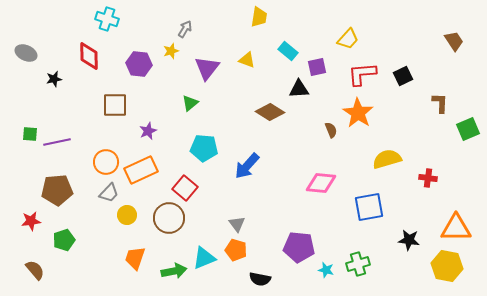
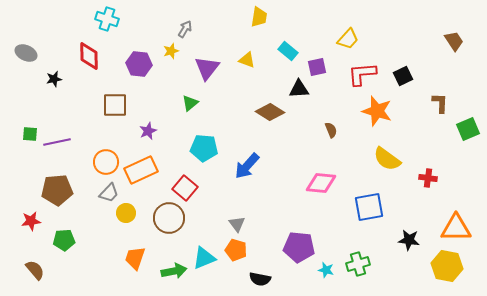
orange star at (358, 113): moved 19 px right, 2 px up; rotated 16 degrees counterclockwise
yellow semicircle at (387, 159): rotated 128 degrees counterclockwise
yellow circle at (127, 215): moved 1 px left, 2 px up
green pentagon at (64, 240): rotated 15 degrees clockwise
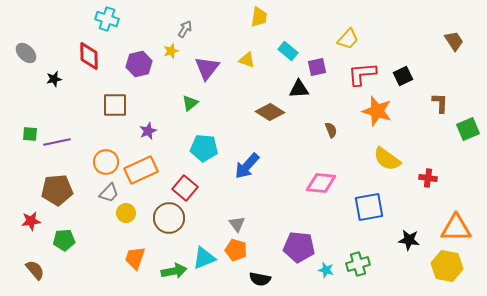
gray ellipse at (26, 53): rotated 20 degrees clockwise
purple hexagon at (139, 64): rotated 20 degrees counterclockwise
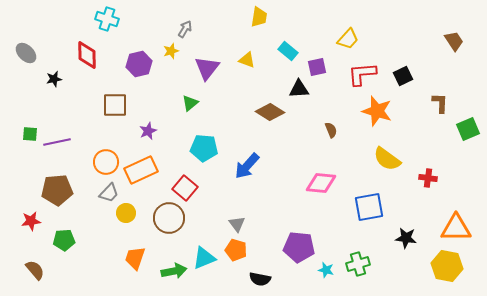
red diamond at (89, 56): moved 2 px left, 1 px up
black star at (409, 240): moved 3 px left, 2 px up
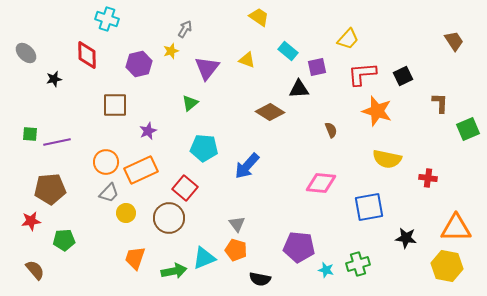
yellow trapezoid at (259, 17): rotated 65 degrees counterclockwise
yellow semicircle at (387, 159): rotated 24 degrees counterclockwise
brown pentagon at (57, 190): moved 7 px left, 1 px up
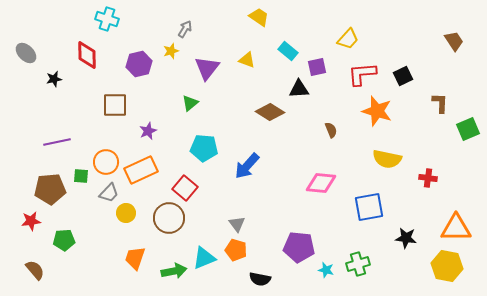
green square at (30, 134): moved 51 px right, 42 px down
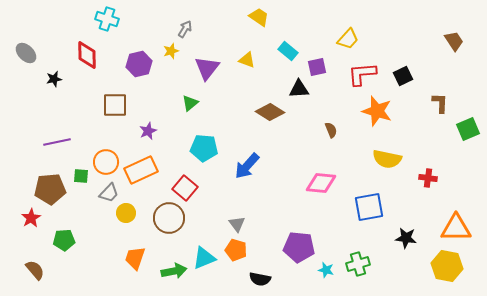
red star at (31, 221): moved 3 px up; rotated 24 degrees counterclockwise
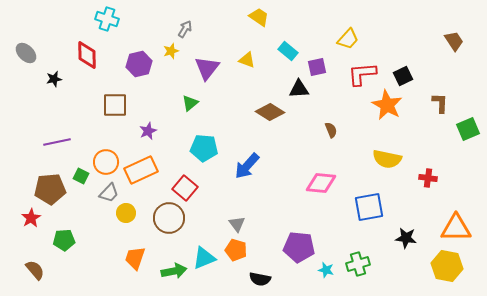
orange star at (377, 111): moved 10 px right, 6 px up; rotated 12 degrees clockwise
green square at (81, 176): rotated 21 degrees clockwise
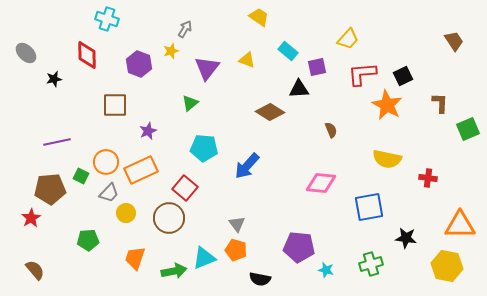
purple hexagon at (139, 64): rotated 25 degrees counterclockwise
orange triangle at (456, 228): moved 4 px right, 3 px up
green pentagon at (64, 240): moved 24 px right
green cross at (358, 264): moved 13 px right
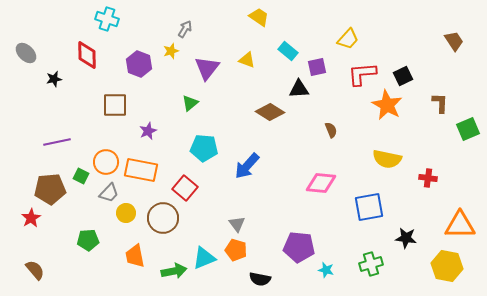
orange rectangle at (141, 170): rotated 36 degrees clockwise
brown circle at (169, 218): moved 6 px left
orange trapezoid at (135, 258): moved 2 px up; rotated 30 degrees counterclockwise
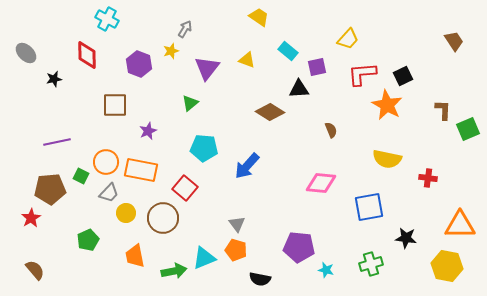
cyan cross at (107, 19): rotated 10 degrees clockwise
brown L-shape at (440, 103): moved 3 px right, 7 px down
green pentagon at (88, 240): rotated 20 degrees counterclockwise
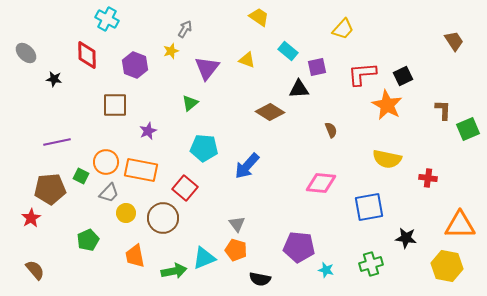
yellow trapezoid at (348, 39): moved 5 px left, 10 px up
purple hexagon at (139, 64): moved 4 px left, 1 px down
black star at (54, 79): rotated 21 degrees clockwise
